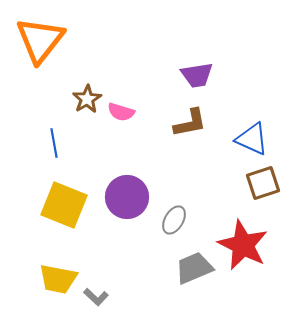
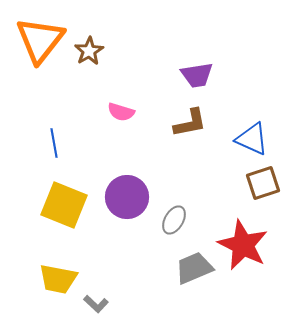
brown star: moved 2 px right, 48 px up
gray L-shape: moved 7 px down
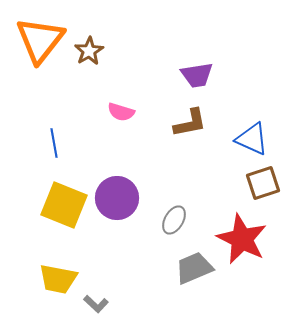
purple circle: moved 10 px left, 1 px down
red star: moved 1 px left, 6 px up
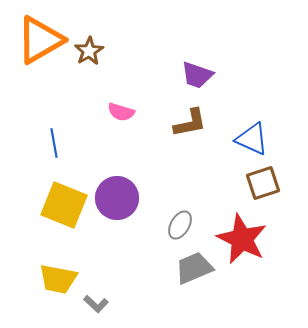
orange triangle: rotated 22 degrees clockwise
purple trapezoid: rotated 28 degrees clockwise
gray ellipse: moved 6 px right, 5 px down
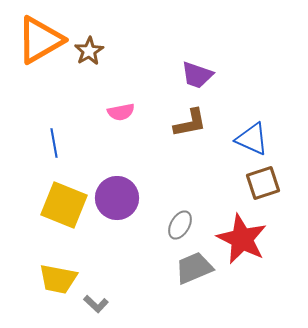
pink semicircle: rotated 28 degrees counterclockwise
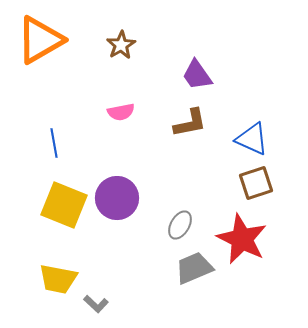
brown star: moved 32 px right, 6 px up
purple trapezoid: rotated 36 degrees clockwise
brown square: moved 7 px left
